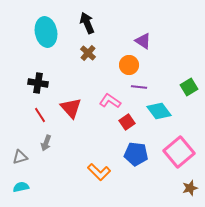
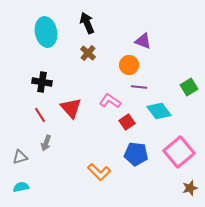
purple triangle: rotated 12 degrees counterclockwise
black cross: moved 4 px right, 1 px up
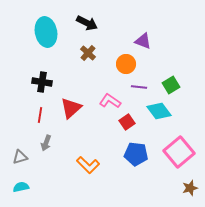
black arrow: rotated 140 degrees clockwise
orange circle: moved 3 px left, 1 px up
green square: moved 18 px left, 2 px up
red triangle: rotated 30 degrees clockwise
red line: rotated 42 degrees clockwise
orange L-shape: moved 11 px left, 7 px up
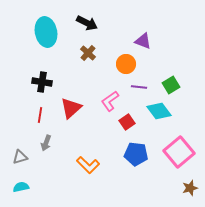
pink L-shape: rotated 70 degrees counterclockwise
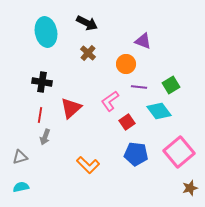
gray arrow: moved 1 px left, 6 px up
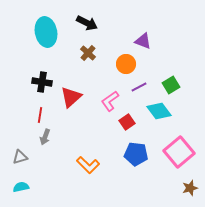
purple line: rotated 35 degrees counterclockwise
red triangle: moved 11 px up
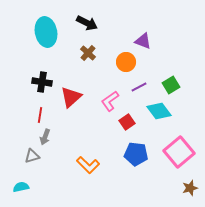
orange circle: moved 2 px up
gray triangle: moved 12 px right, 1 px up
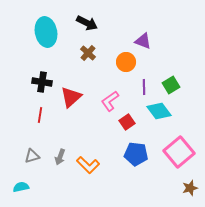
purple line: moved 5 px right; rotated 63 degrees counterclockwise
gray arrow: moved 15 px right, 20 px down
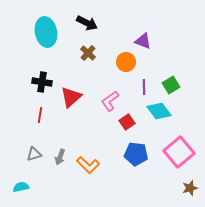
gray triangle: moved 2 px right, 2 px up
